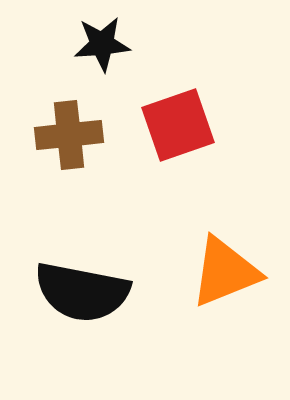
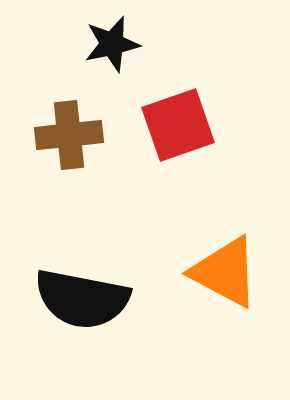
black star: moved 10 px right; rotated 8 degrees counterclockwise
orange triangle: rotated 50 degrees clockwise
black semicircle: moved 7 px down
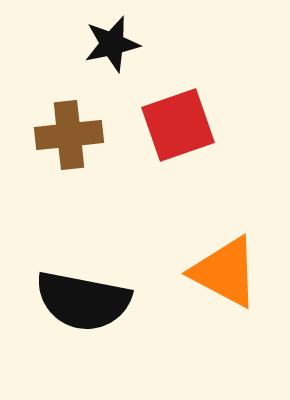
black semicircle: moved 1 px right, 2 px down
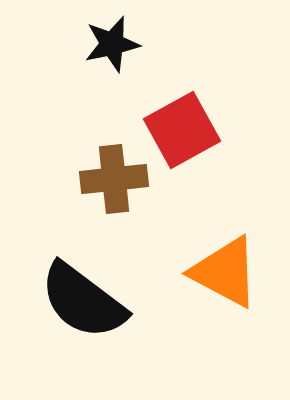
red square: moved 4 px right, 5 px down; rotated 10 degrees counterclockwise
brown cross: moved 45 px right, 44 px down
black semicircle: rotated 26 degrees clockwise
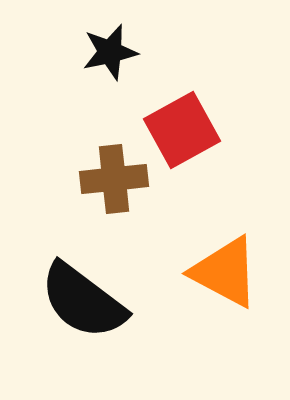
black star: moved 2 px left, 8 px down
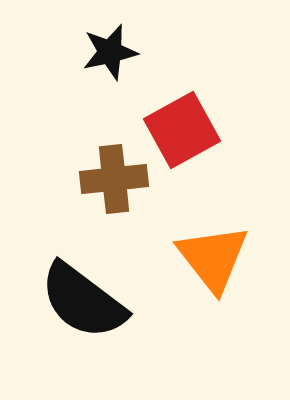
orange triangle: moved 12 px left, 14 px up; rotated 24 degrees clockwise
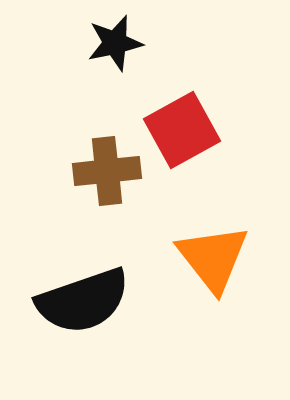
black star: moved 5 px right, 9 px up
brown cross: moved 7 px left, 8 px up
black semicircle: rotated 56 degrees counterclockwise
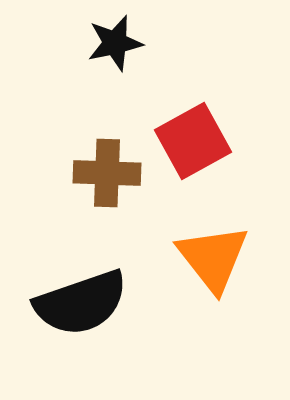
red square: moved 11 px right, 11 px down
brown cross: moved 2 px down; rotated 8 degrees clockwise
black semicircle: moved 2 px left, 2 px down
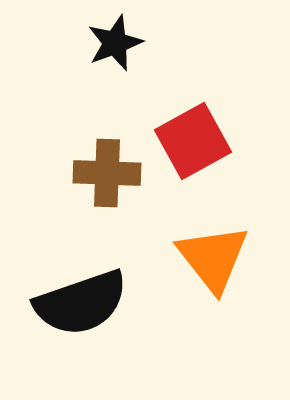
black star: rotated 8 degrees counterclockwise
